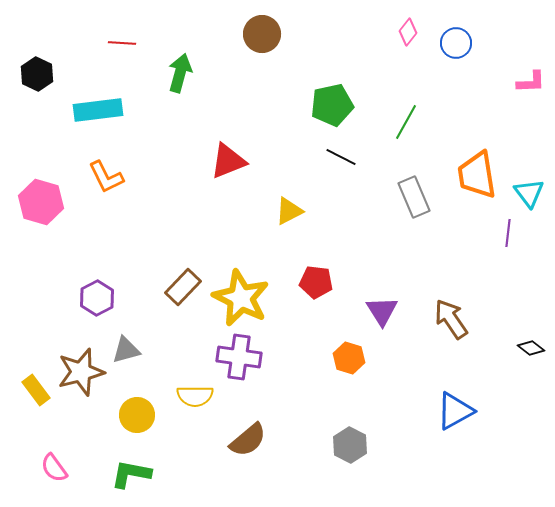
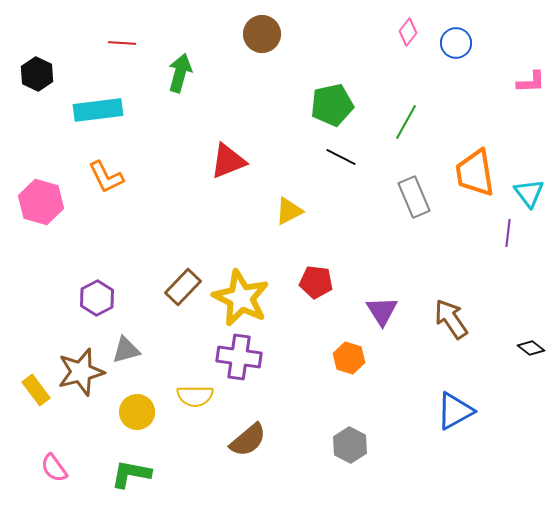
orange trapezoid: moved 2 px left, 2 px up
yellow circle: moved 3 px up
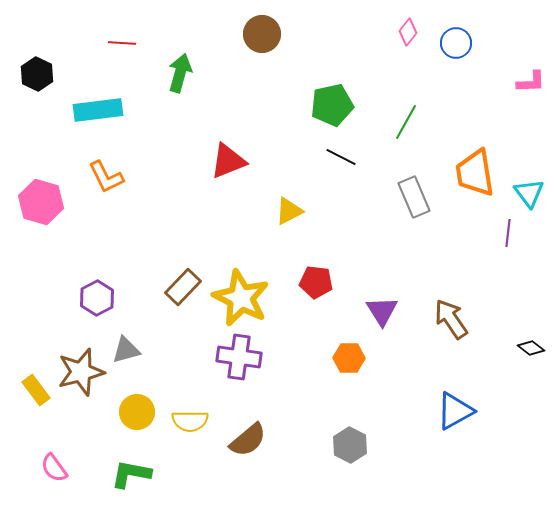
orange hexagon: rotated 16 degrees counterclockwise
yellow semicircle: moved 5 px left, 25 px down
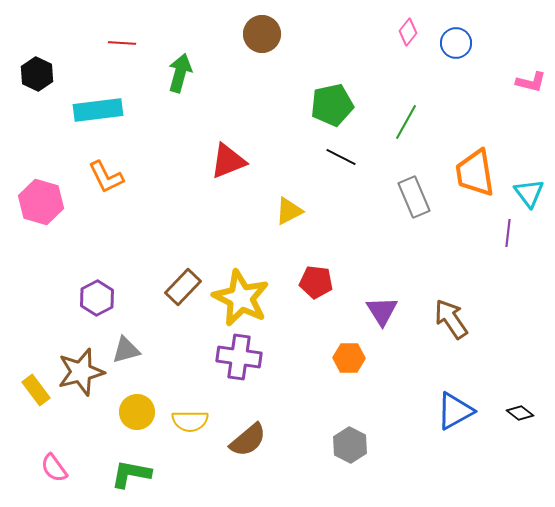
pink L-shape: rotated 16 degrees clockwise
black diamond: moved 11 px left, 65 px down
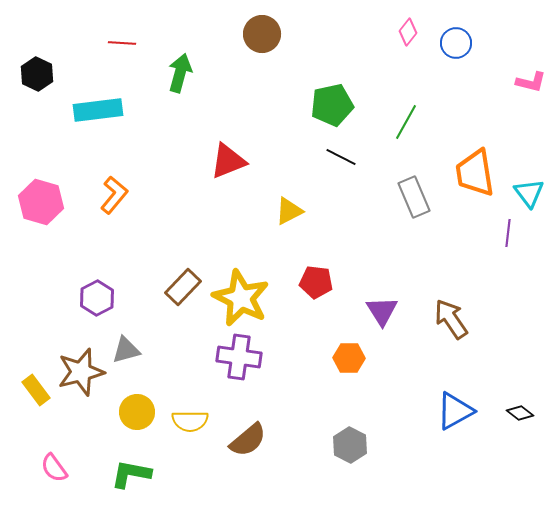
orange L-shape: moved 8 px right, 18 px down; rotated 114 degrees counterclockwise
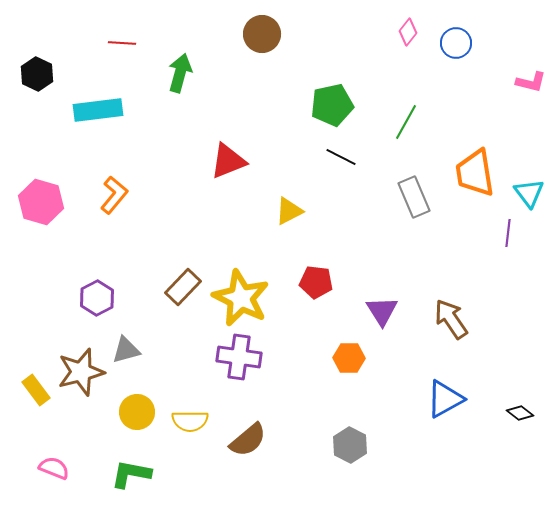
blue triangle: moved 10 px left, 12 px up
pink semicircle: rotated 148 degrees clockwise
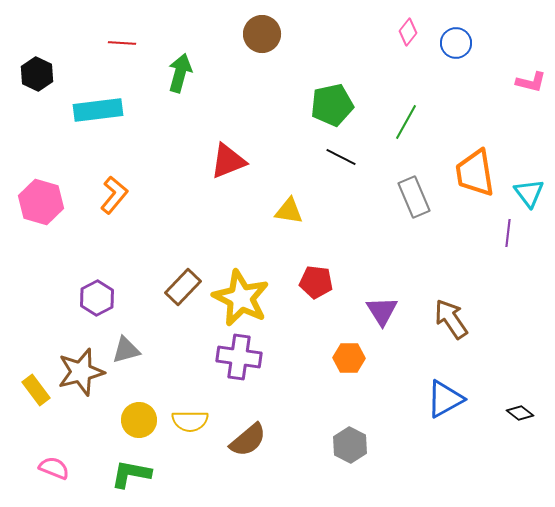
yellow triangle: rotated 36 degrees clockwise
yellow circle: moved 2 px right, 8 px down
